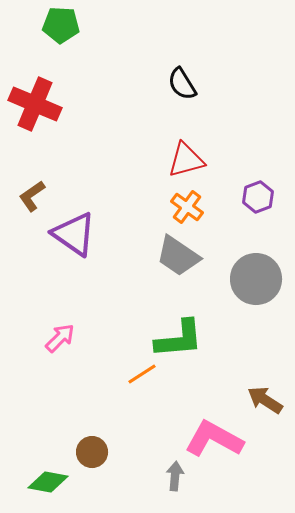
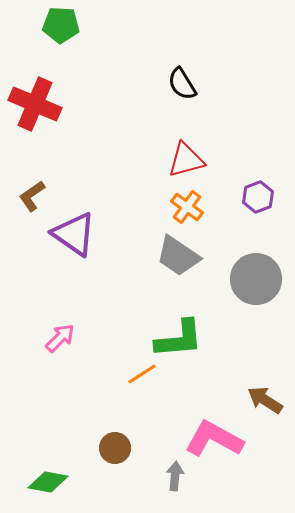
brown circle: moved 23 px right, 4 px up
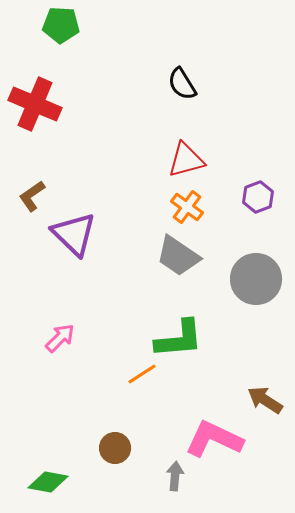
purple triangle: rotated 9 degrees clockwise
pink L-shape: rotated 4 degrees counterclockwise
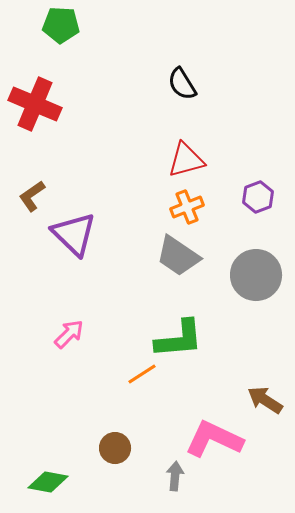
orange cross: rotated 32 degrees clockwise
gray circle: moved 4 px up
pink arrow: moved 9 px right, 4 px up
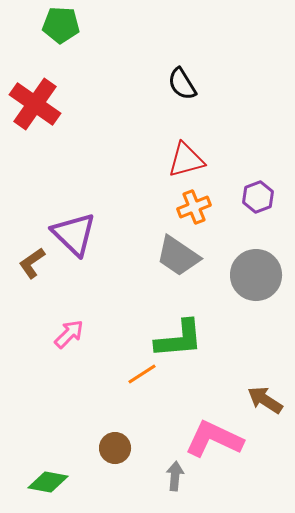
red cross: rotated 12 degrees clockwise
brown L-shape: moved 67 px down
orange cross: moved 7 px right
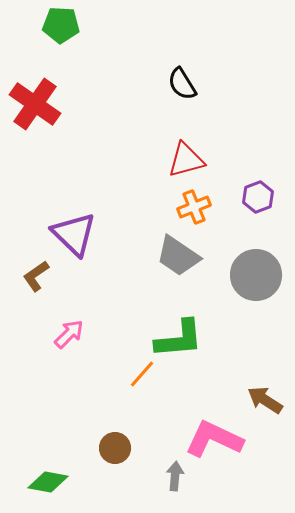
brown L-shape: moved 4 px right, 13 px down
orange line: rotated 16 degrees counterclockwise
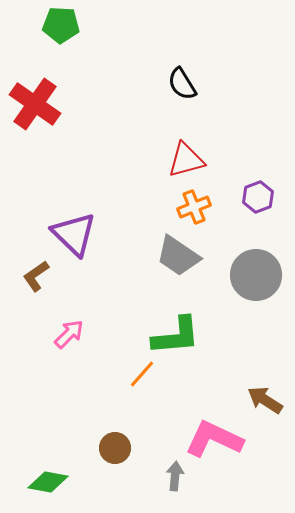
green L-shape: moved 3 px left, 3 px up
